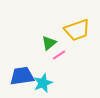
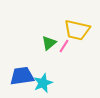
yellow trapezoid: rotated 32 degrees clockwise
pink line: moved 5 px right, 9 px up; rotated 24 degrees counterclockwise
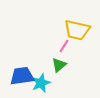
green triangle: moved 10 px right, 22 px down
cyan star: moved 2 px left
